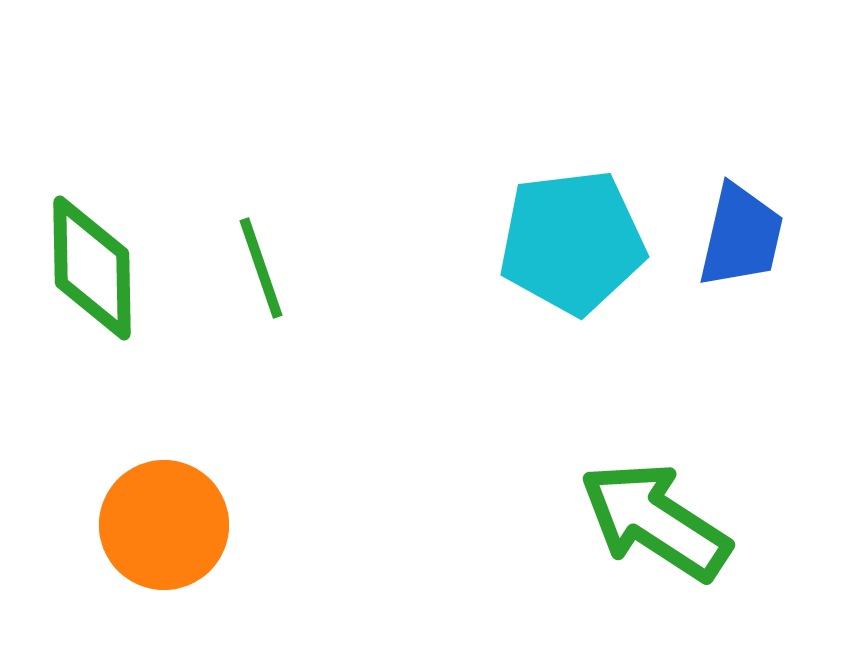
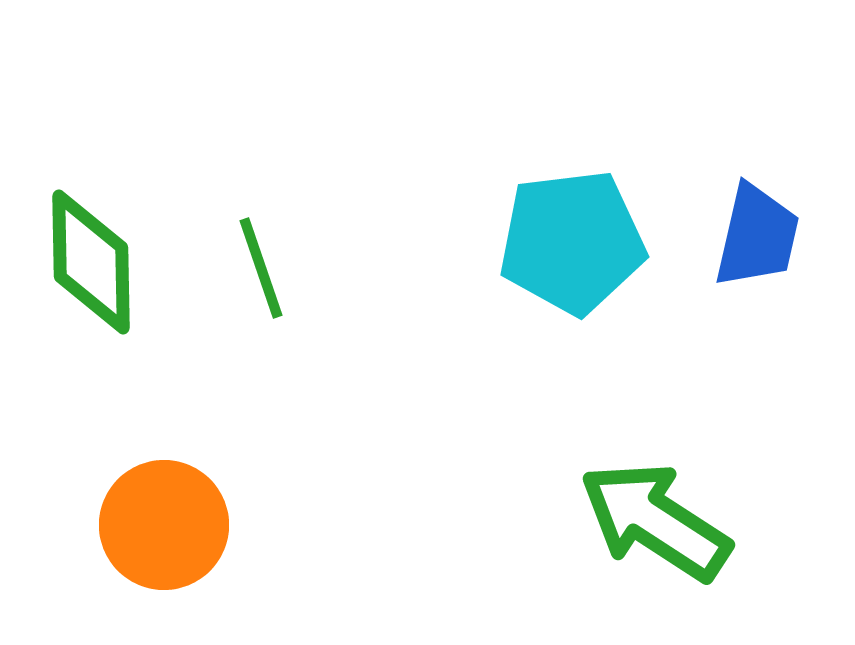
blue trapezoid: moved 16 px right
green diamond: moved 1 px left, 6 px up
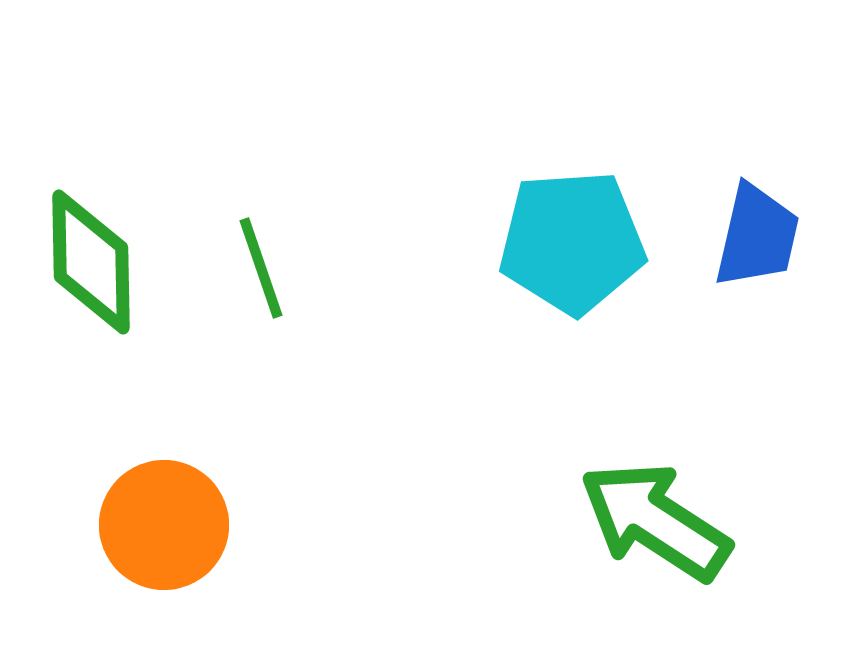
cyan pentagon: rotated 3 degrees clockwise
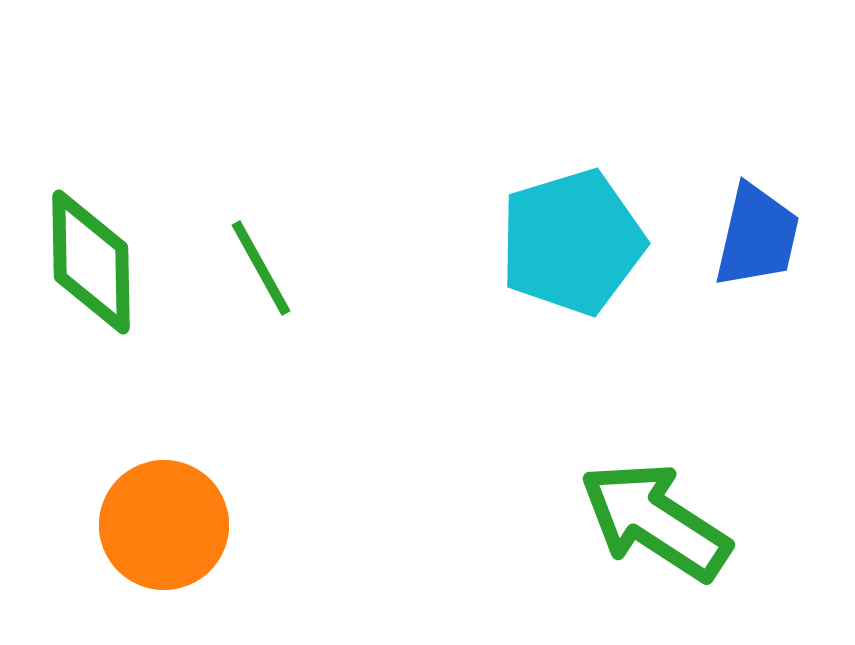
cyan pentagon: rotated 13 degrees counterclockwise
green line: rotated 10 degrees counterclockwise
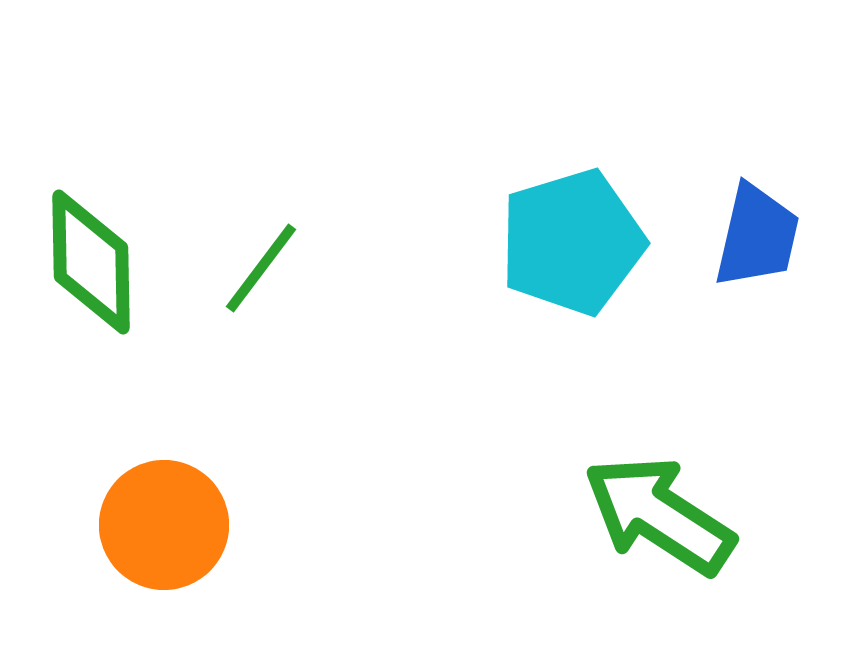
green line: rotated 66 degrees clockwise
green arrow: moved 4 px right, 6 px up
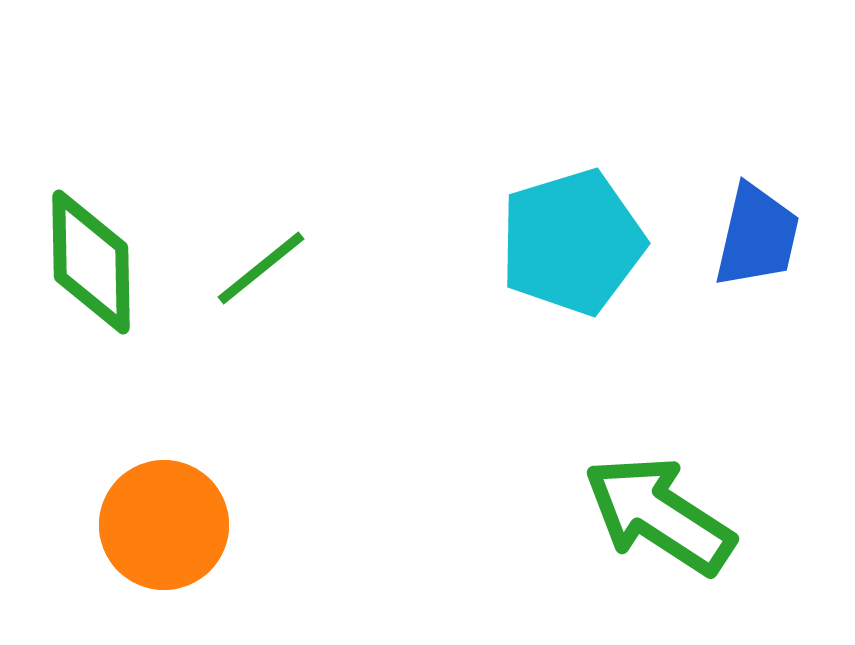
green line: rotated 14 degrees clockwise
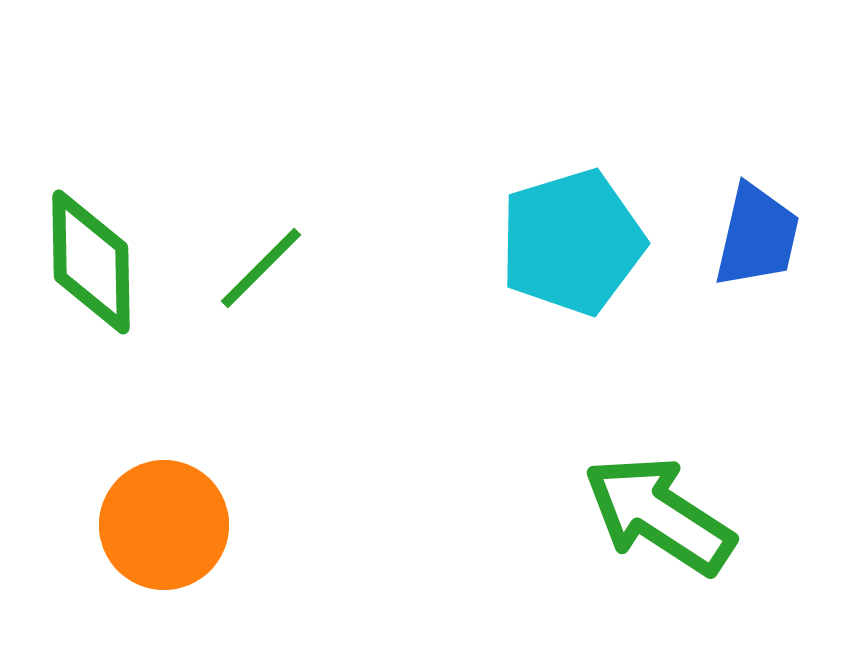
green line: rotated 6 degrees counterclockwise
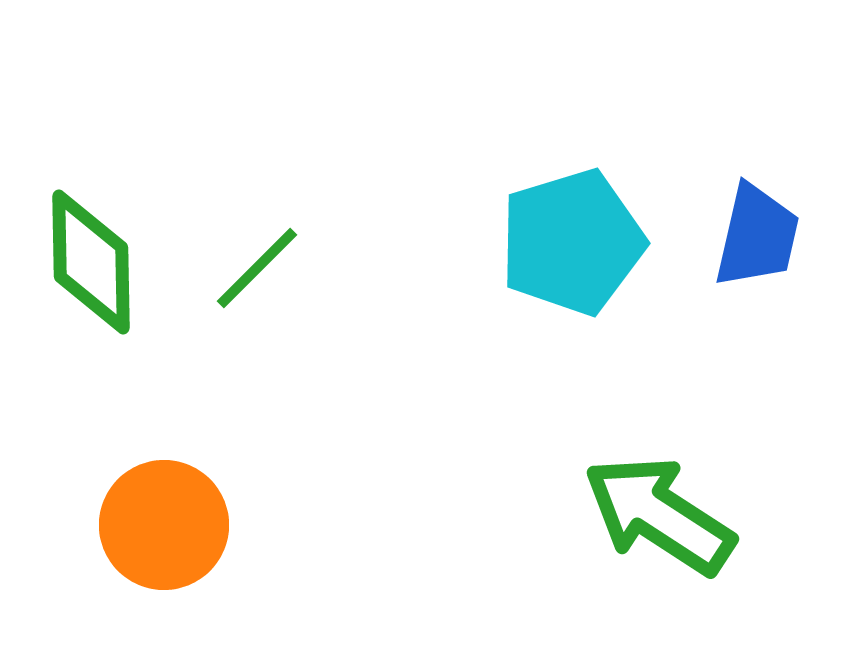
green line: moved 4 px left
